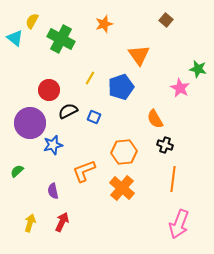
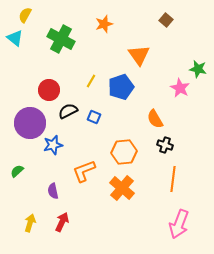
yellow semicircle: moved 7 px left, 6 px up
yellow line: moved 1 px right, 3 px down
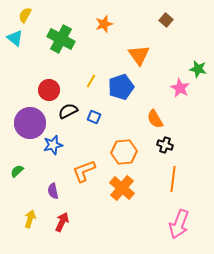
yellow arrow: moved 4 px up
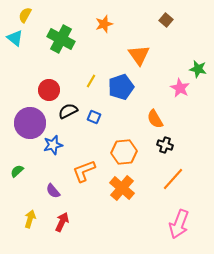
orange line: rotated 35 degrees clockwise
purple semicircle: rotated 28 degrees counterclockwise
